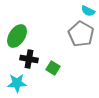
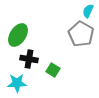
cyan semicircle: rotated 88 degrees clockwise
green ellipse: moved 1 px right, 1 px up
green square: moved 2 px down
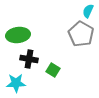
green ellipse: rotated 50 degrees clockwise
cyan star: moved 1 px left
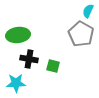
green square: moved 4 px up; rotated 16 degrees counterclockwise
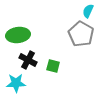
black cross: moved 1 px left, 1 px down; rotated 18 degrees clockwise
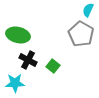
cyan semicircle: moved 1 px up
green ellipse: rotated 20 degrees clockwise
green square: rotated 24 degrees clockwise
cyan star: moved 1 px left
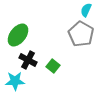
cyan semicircle: moved 2 px left
green ellipse: rotated 65 degrees counterclockwise
cyan star: moved 2 px up
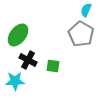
green square: rotated 32 degrees counterclockwise
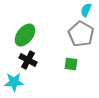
green ellipse: moved 7 px right
green square: moved 18 px right, 2 px up
cyan star: moved 1 px left, 1 px down
